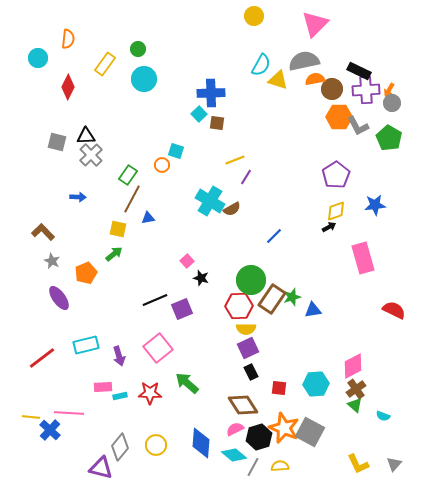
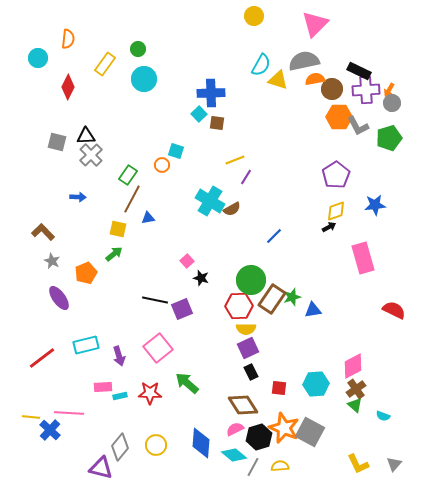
green pentagon at (389, 138): rotated 25 degrees clockwise
black line at (155, 300): rotated 35 degrees clockwise
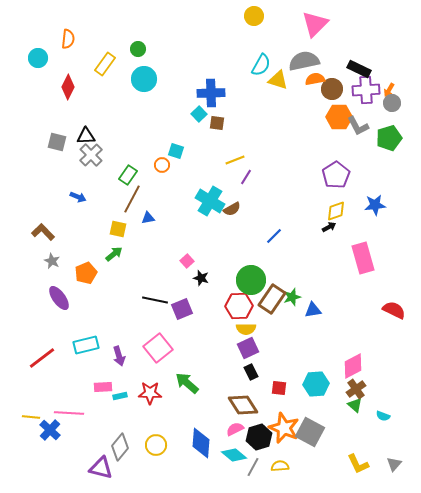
black rectangle at (359, 71): moved 2 px up
blue arrow at (78, 197): rotated 21 degrees clockwise
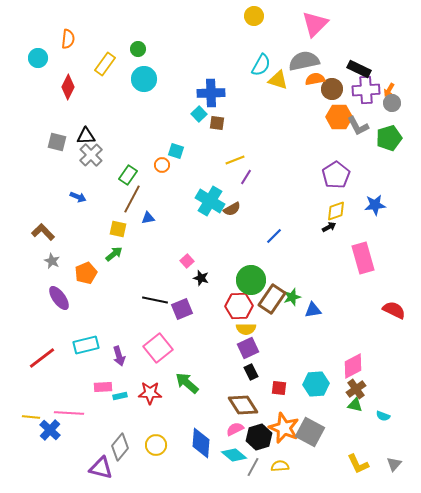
green triangle at (355, 405): rotated 28 degrees counterclockwise
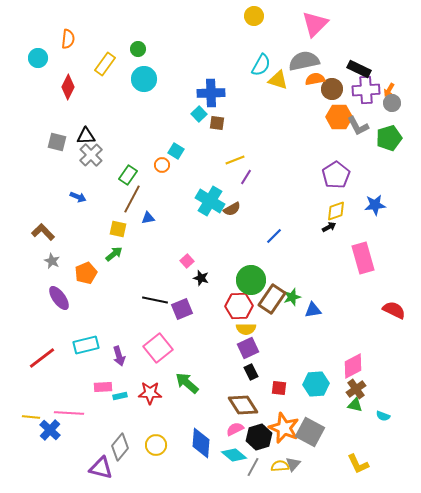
cyan square at (176, 151): rotated 14 degrees clockwise
gray triangle at (394, 464): moved 101 px left
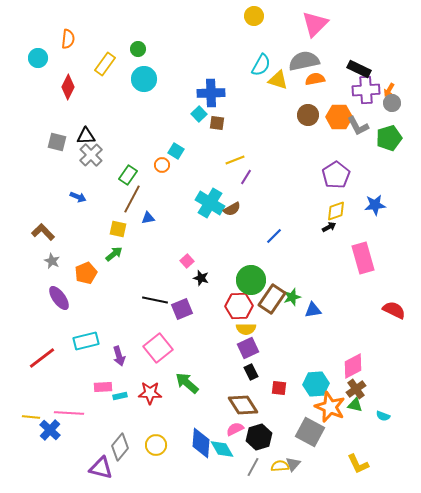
brown circle at (332, 89): moved 24 px left, 26 px down
cyan cross at (210, 201): moved 2 px down
cyan rectangle at (86, 345): moved 4 px up
orange star at (284, 428): moved 46 px right, 21 px up
cyan diamond at (234, 455): moved 12 px left, 6 px up; rotated 20 degrees clockwise
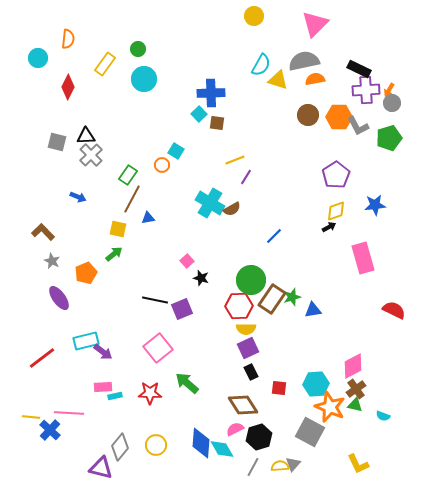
purple arrow at (119, 356): moved 16 px left, 4 px up; rotated 36 degrees counterclockwise
cyan rectangle at (120, 396): moved 5 px left
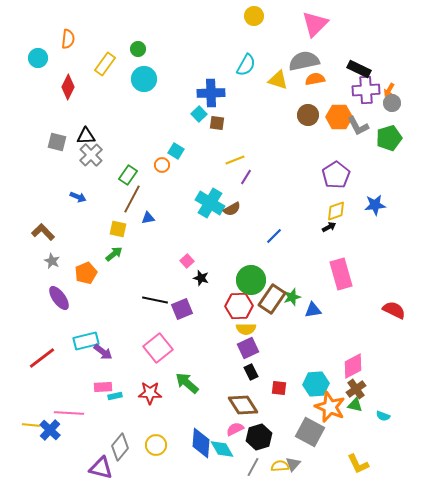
cyan semicircle at (261, 65): moved 15 px left
pink rectangle at (363, 258): moved 22 px left, 16 px down
yellow line at (31, 417): moved 8 px down
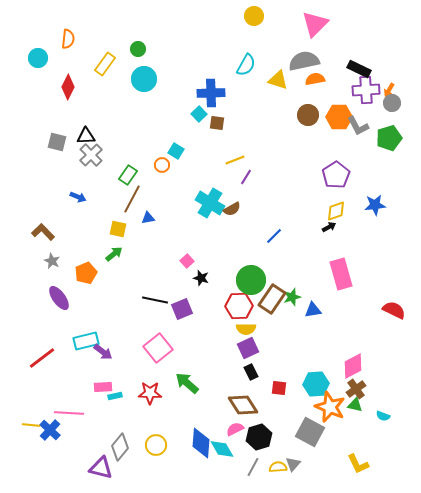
yellow semicircle at (280, 466): moved 2 px left, 1 px down
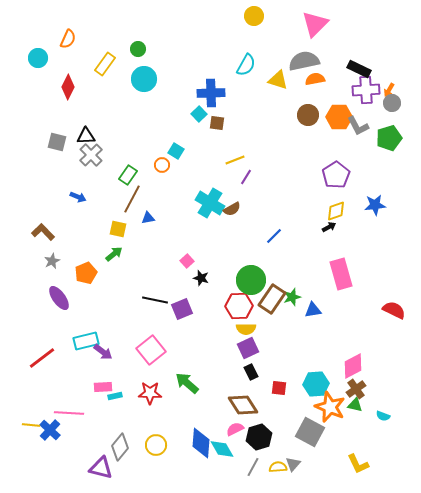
orange semicircle at (68, 39): rotated 18 degrees clockwise
gray star at (52, 261): rotated 21 degrees clockwise
pink square at (158, 348): moved 7 px left, 2 px down
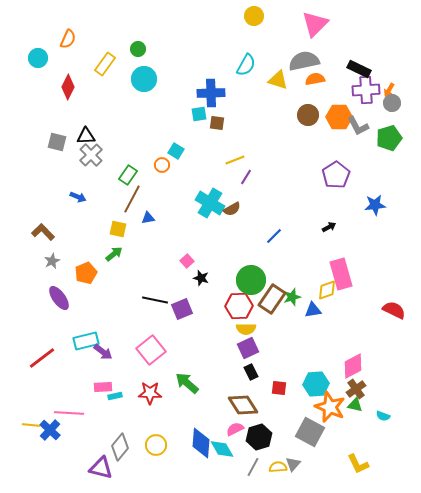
cyan square at (199, 114): rotated 35 degrees clockwise
yellow diamond at (336, 211): moved 9 px left, 79 px down
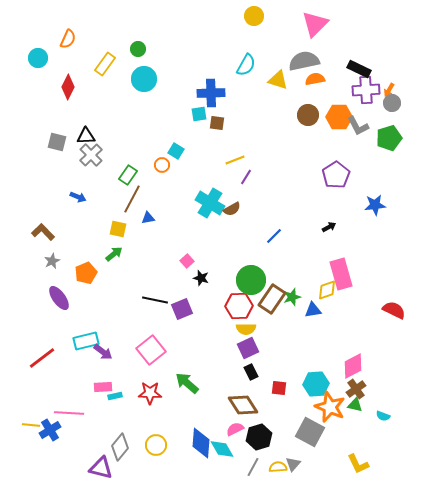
blue cross at (50, 430): rotated 15 degrees clockwise
